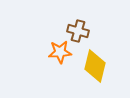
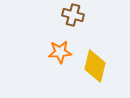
brown cross: moved 5 px left, 16 px up
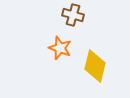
orange star: moved 4 px up; rotated 25 degrees clockwise
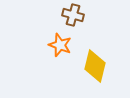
orange star: moved 3 px up
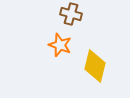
brown cross: moved 2 px left, 1 px up
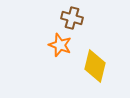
brown cross: moved 1 px right, 4 px down
